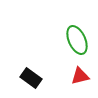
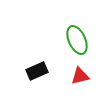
black rectangle: moved 6 px right, 7 px up; rotated 60 degrees counterclockwise
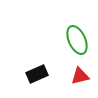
black rectangle: moved 3 px down
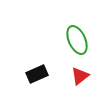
red triangle: rotated 24 degrees counterclockwise
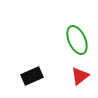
black rectangle: moved 5 px left, 2 px down
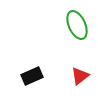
green ellipse: moved 15 px up
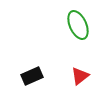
green ellipse: moved 1 px right
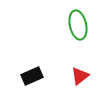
green ellipse: rotated 12 degrees clockwise
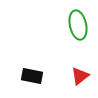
black rectangle: rotated 35 degrees clockwise
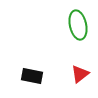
red triangle: moved 2 px up
